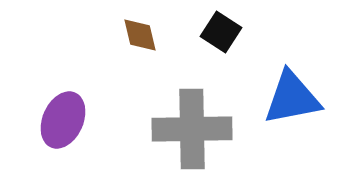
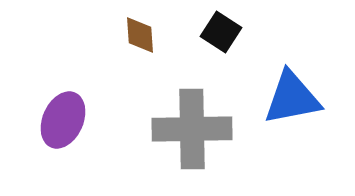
brown diamond: rotated 9 degrees clockwise
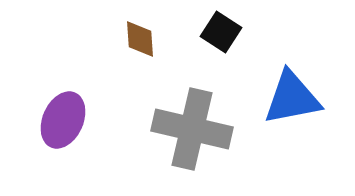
brown diamond: moved 4 px down
gray cross: rotated 14 degrees clockwise
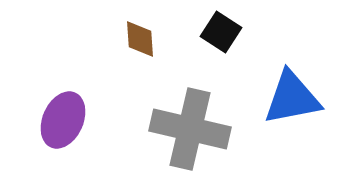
gray cross: moved 2 px left
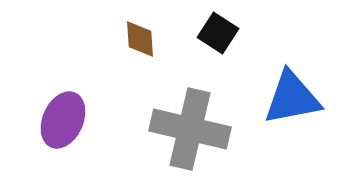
black square: moved 3 px left, 1 px down
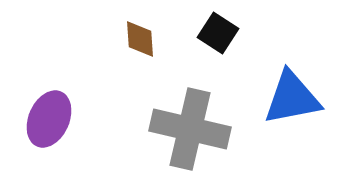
purple ellipse: moved 14 px left, 1 px up
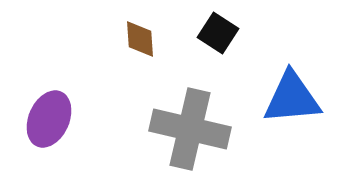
blue triangle: rotated 6 degrees clockwise
